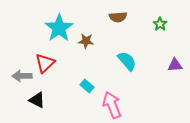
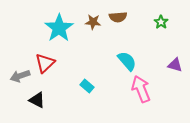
green star: moved 1 px right, 2 px up
brown star: moved 7 px right, 19 px up
purple triangle: rotated 21 degrees clockwise
gray arrow: moved 2 px left; rotated 18 degrees counterclockwise
pink arrow: moved 29 px right, 16 px up
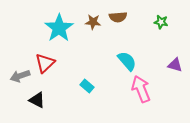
green star: rotated 24 degrees counterclockwise
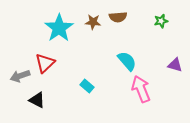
green star: moved 1 px up; rotated 24 degrees counterclockwise
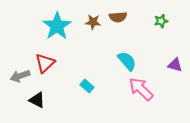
cyan star: moved 2 px left, 2 px up
pink arrow: rotated 24 degrees counterclockwise
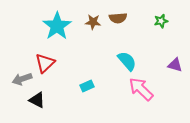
brown semicircle: moved 1 px down
gray arrow: moved 2 px right, 3 px down
cyan rectangle: rotated 64 degrees counterclockwise
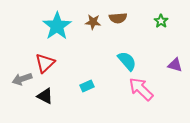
green star: rotated 24 degrees counterclockwise
black triangle: moved 8 px right, 4 px up
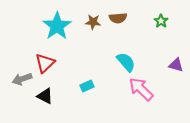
cyan semicircle: moved 1 px left, 1 px down
purple triangle: moved 1 px right
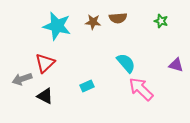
green star: rotated 16 degrees counterclockwise
cyan star: rotated 24 degrees counterclockwise
cyan semicircle: moved 1 px down
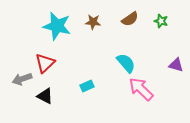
brown semicircle: moved 12 px right, 1 px down; rotated 30 degrees counterclockwise
